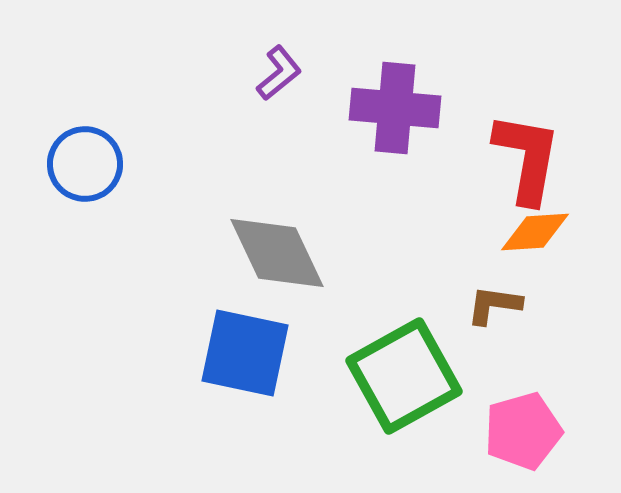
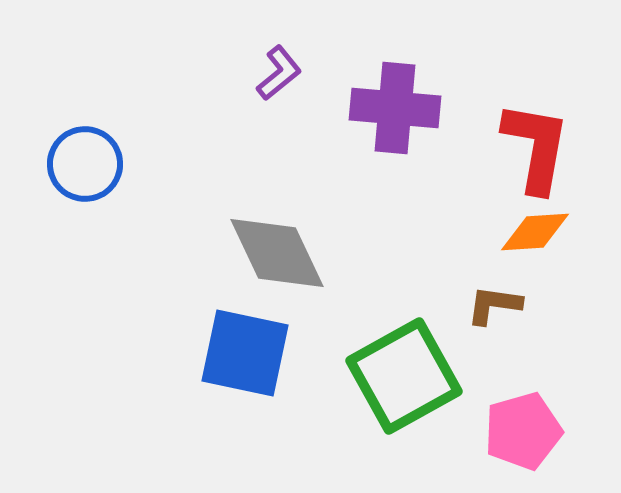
red L-shape: moved 9 px right, 11 px up
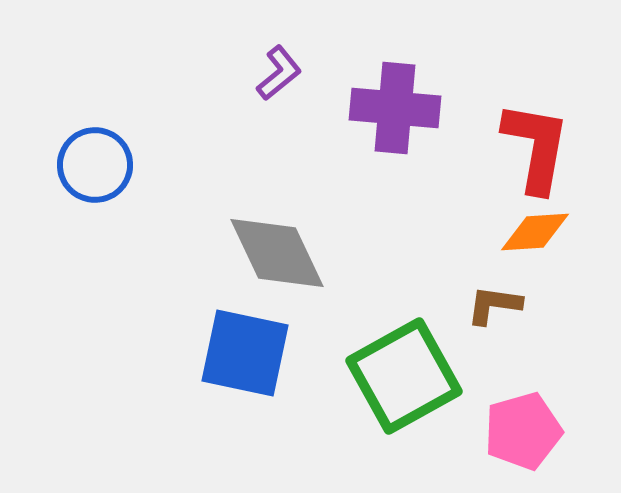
blue circle: moved 10 px right, 1 px down
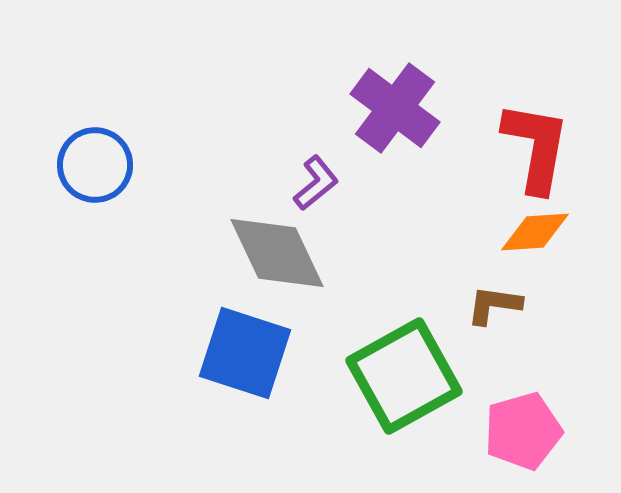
purple L-shape: moved 37 px right, 110 px down
purple cross: rotated 32 degrees clockwise
blue square: rotated 6 degrees clockwise
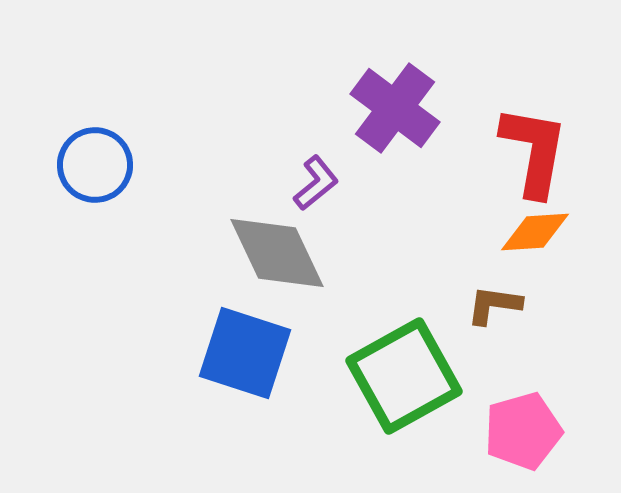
red L-shape: moved 2 px left, 4 px down
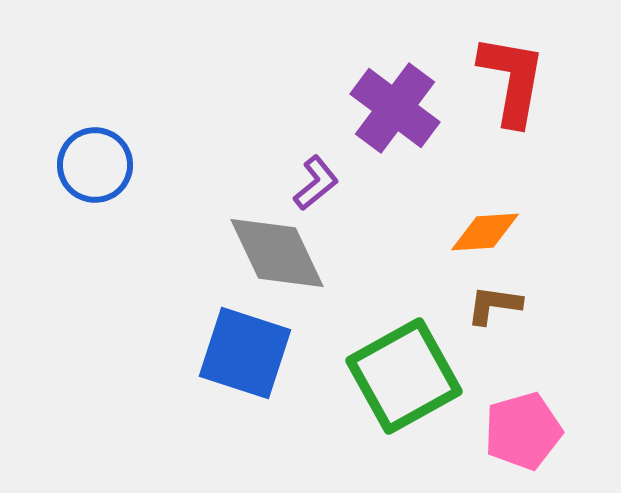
red L-shape: moved 22 px left, 71 px up
orange diamond: moved 50 px left
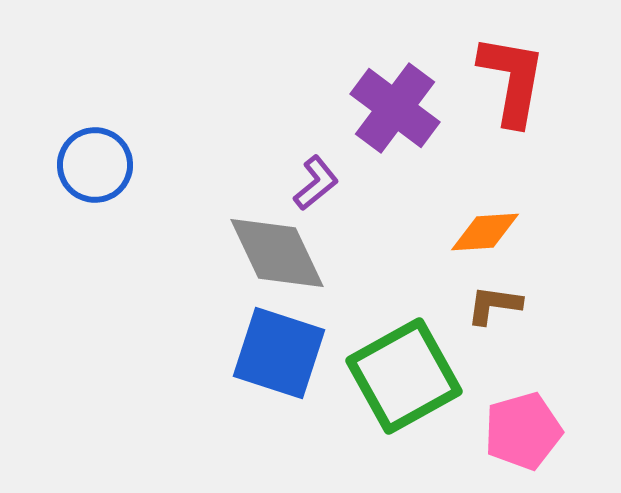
blue square: moved 34 px right
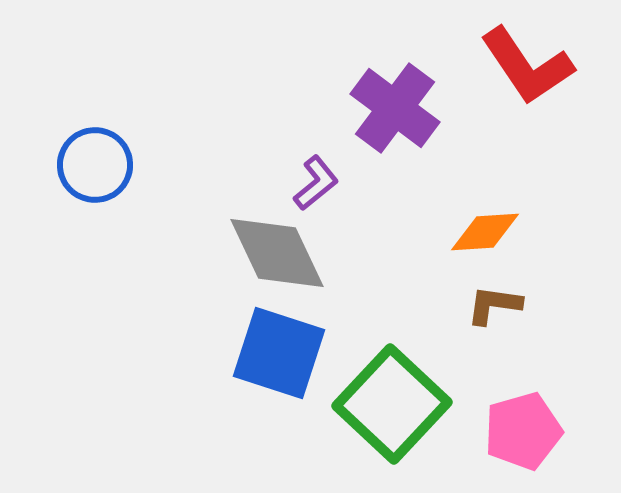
red L-shape: moved 15 px right, 14 px up; rotated 136 degrees clockwise
green square: moved 12 px left, 28 px down; rotated 18 degrees counterclockwise
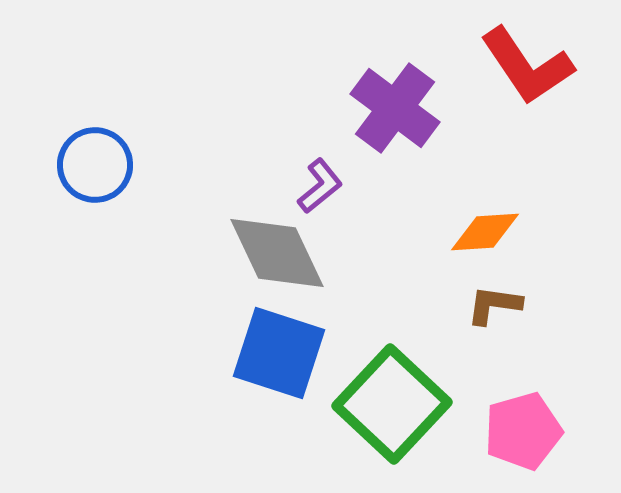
purple L-shape: moved 4 px right, 3 px down
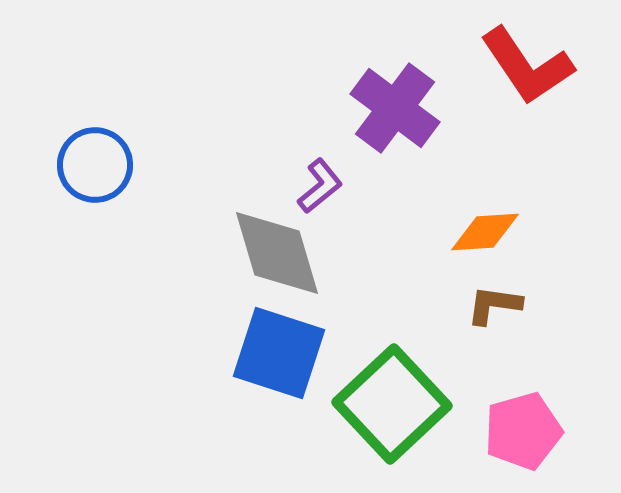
gray diamond: rotated 9 degrees clockwise
green square: rotated 4 degrees clockwise
